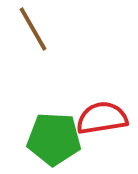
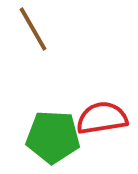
green pentagon: moved 1 px left, 2 px up
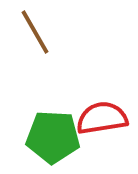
brown line: moved 2 px right, 3 px down
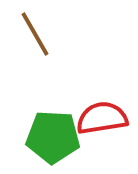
brown line: moved 2 px down
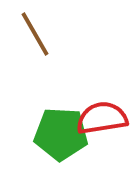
green pentagon: moved 8 px right, 3 px up
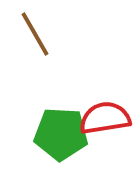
red semicircle: moved 3 px right
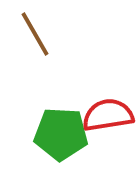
red semicircle: moved 3 px right, 3 px up
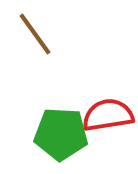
brown line: rotated 6 degrees counterclockwise
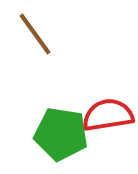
green pentagon: rotated 6 degrees clockwise
